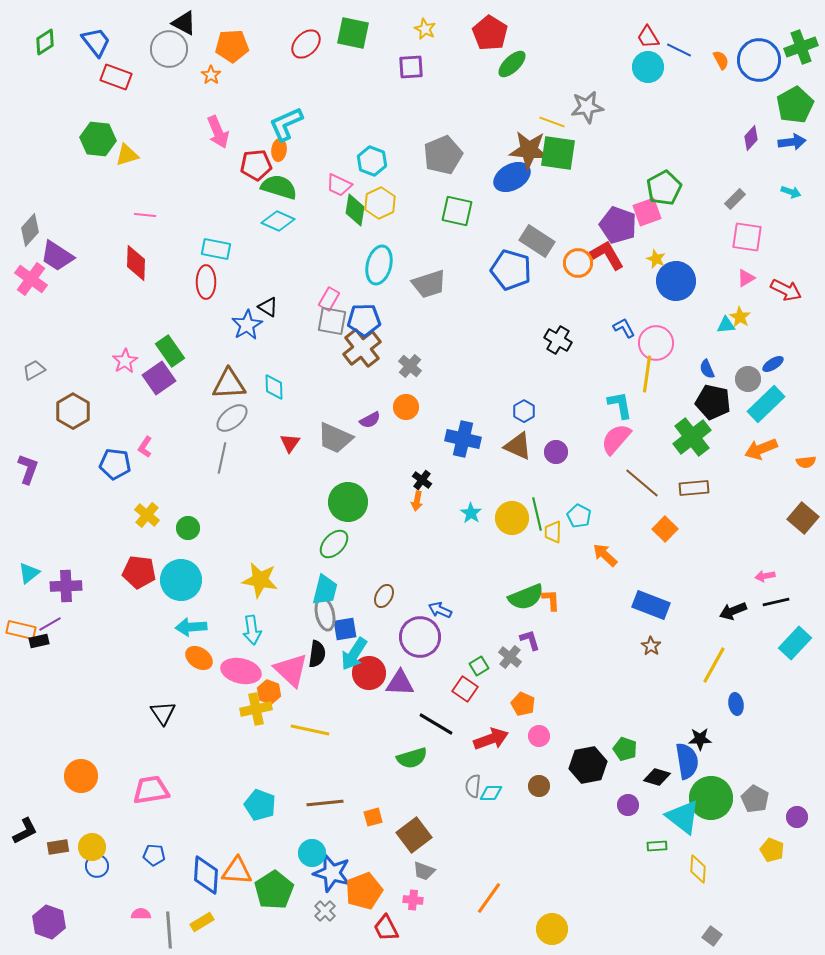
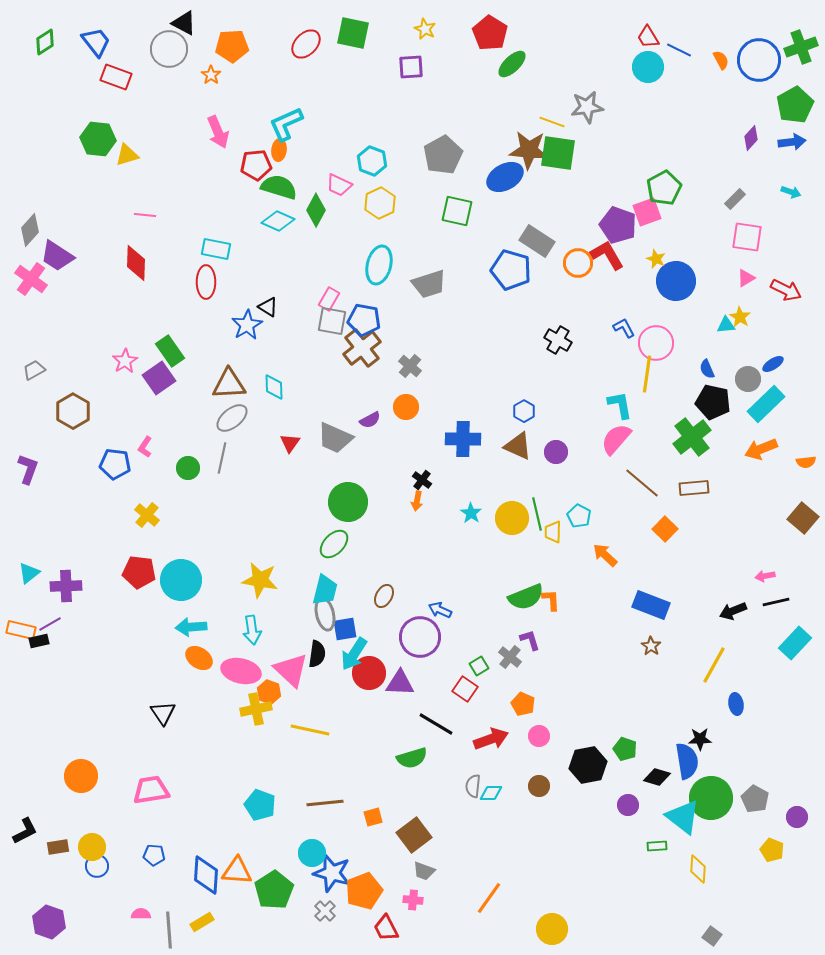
gray pentagon at (443, 155): rotated 6 degrees counterclockwise
blue ellipse at (512, 177): moved 7 px left
green diamond at (355, 210): moved 39 px left; rotated 20 degrees clockwise
blue pentagon at (364, 320): rotated 12 degrees clockwise
blue cross at (463, 439): rotated 12 degrees counterclockwise
green circle at (188, 528): moved 60 px up
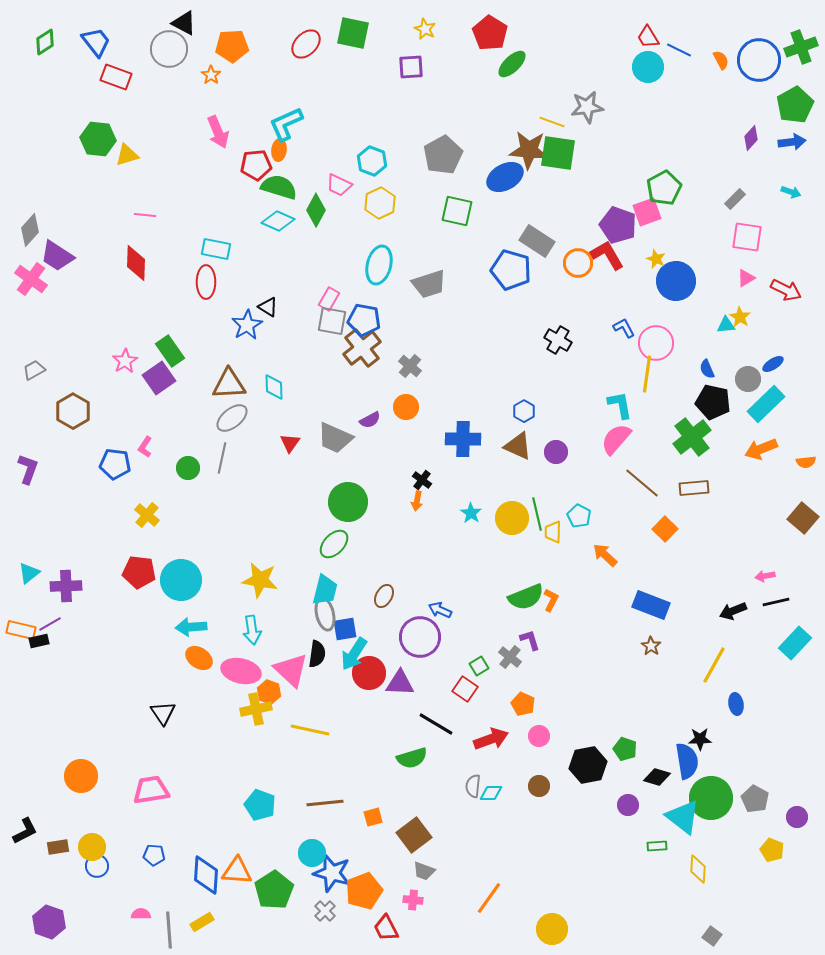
orange L-shape at (551, 600): rotated 30 degrees clockwise
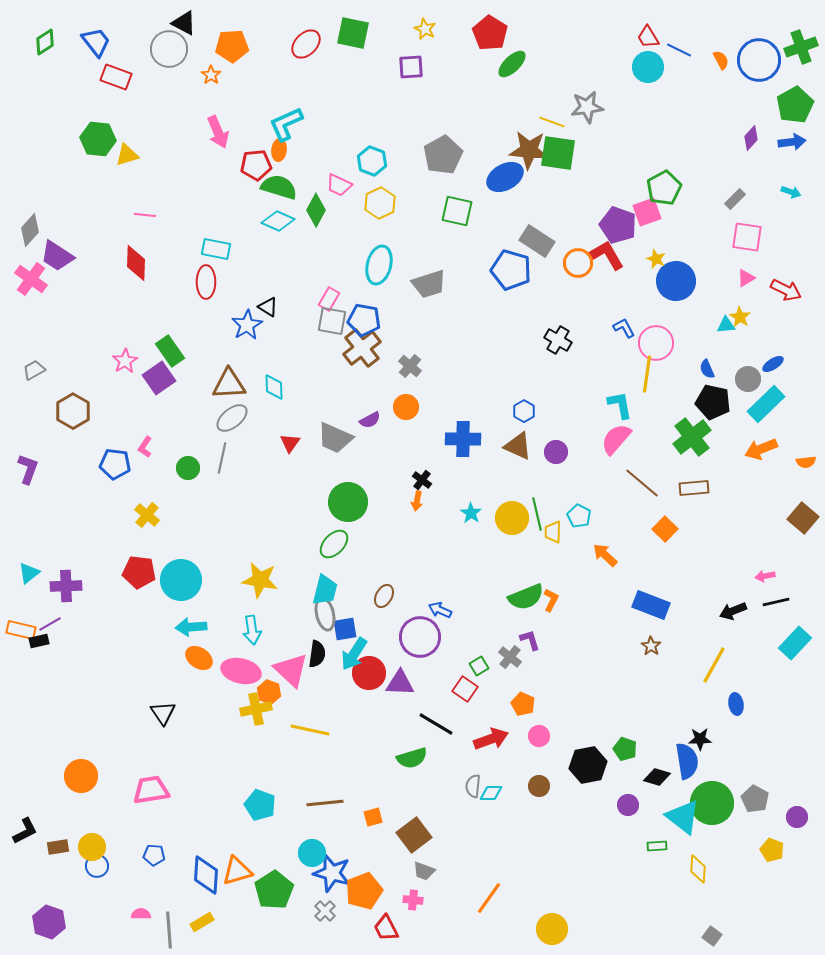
green circle at (711, 798): moved 1 px right, 5 px down
orange triangle at (237, 871): rotated 20 degrees counterclockwise
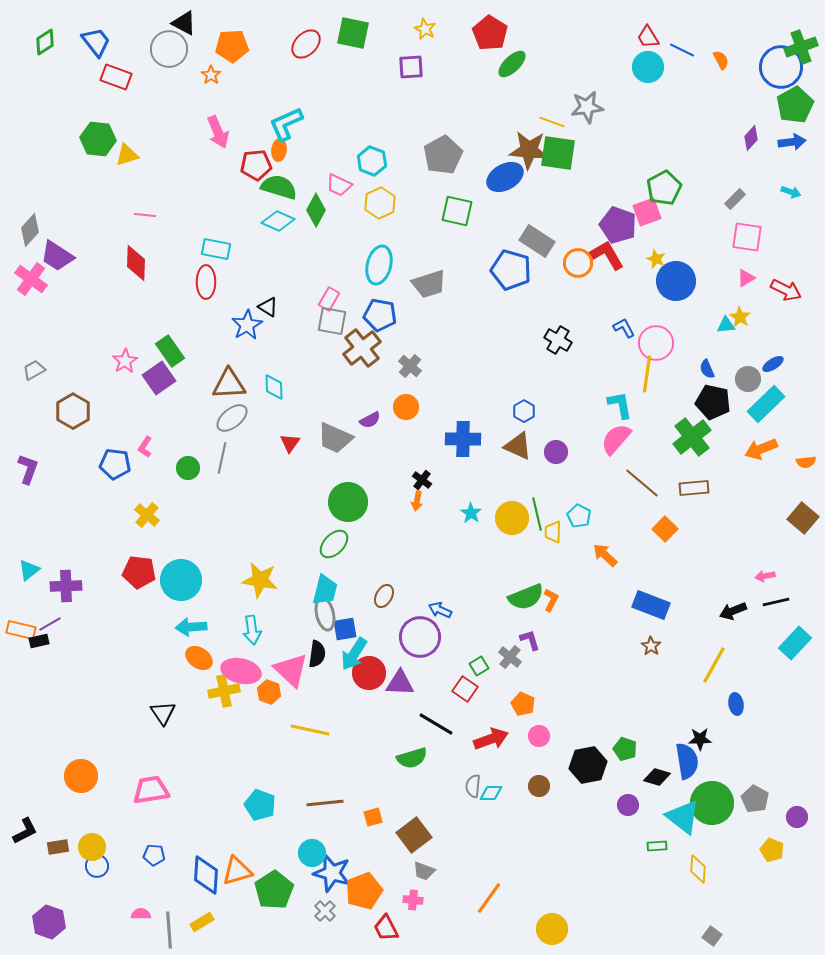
blue line at (679, 50): moved 3 px right
blue circle at (759, 60): moved 22 px right, 7 px down
blue pentagon at (364, 320): moved 16 px right, 5 px up
cyan triangle at (29, 573): moved 3 px up
yellow cross at (256, 709): moved 32 px left, 18 px up
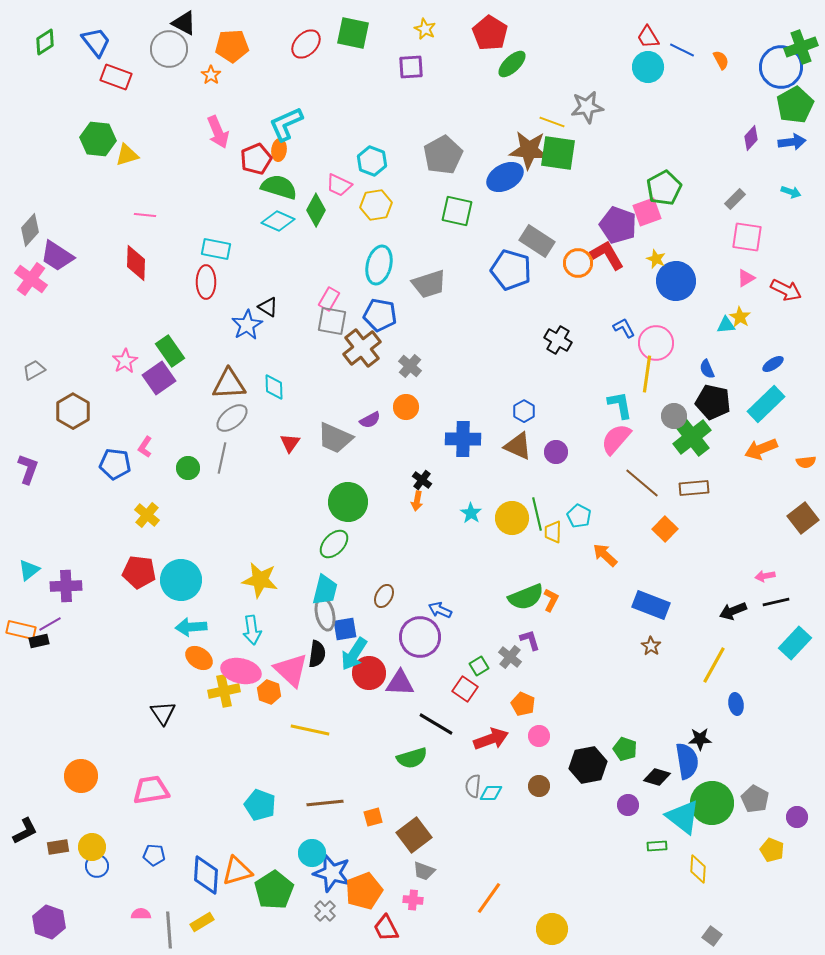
red pentagon at (256, 165): moved 6 px up; rotated 16 degrees counterclockwise
yellow hexagon at (380, 203): moved 4 px left, 2 px down; rotated 16 degrees clockwise
gray circle at (748, 379): moved 74 px left, 37 px down
brown square at (803, 518): rotated 12 degrees clockwise
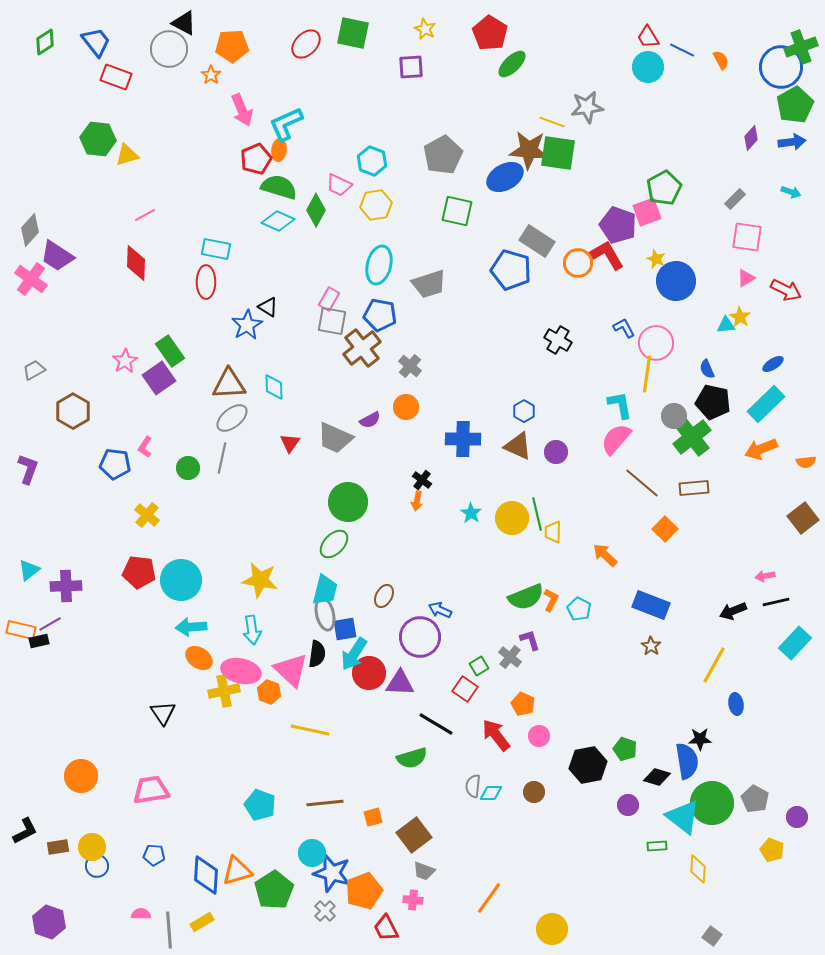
pink arrow at (218, 132): moved 24 px right, 22 px up
pink line at (145, 215): rotated 35 degrees counterclockwise
cyan pentagon at (579, 516): moved 93 px down
red arrow at (491, 739): moved 5 px right, 4 px up; rotated 108 degrees counterclockwise
brown circle at (539, 786): moved 5 px left, 6 px down
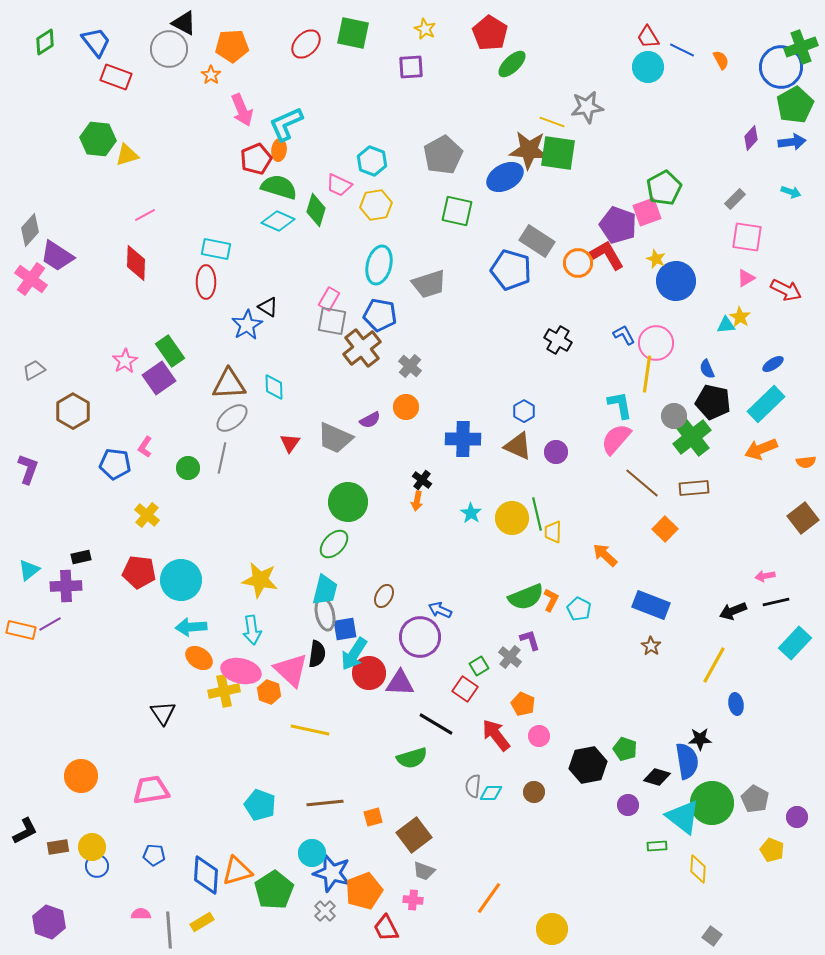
green diamond at (316, 210): rotated 12 degrees counterclockwise
blue L-shape at (624, 328): moved 7 px down
black rectangle at (39, 641): moved 42 px right, 84 px up
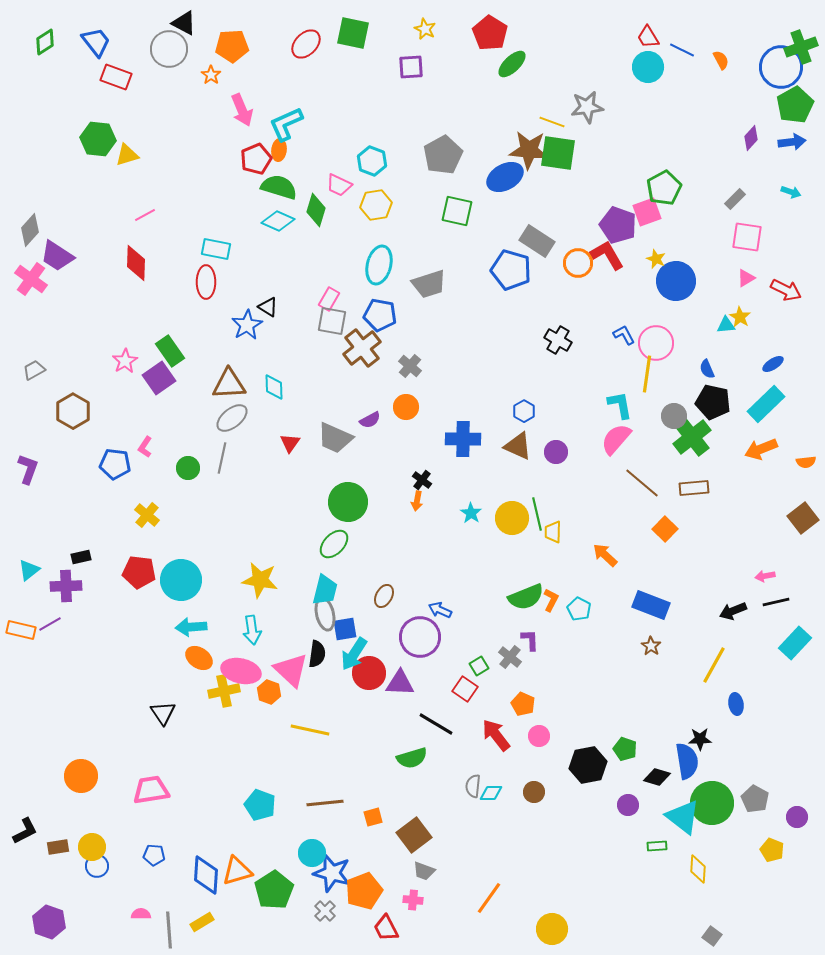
purple L-shape at (530, 640): rotated 15 degrees clockwise
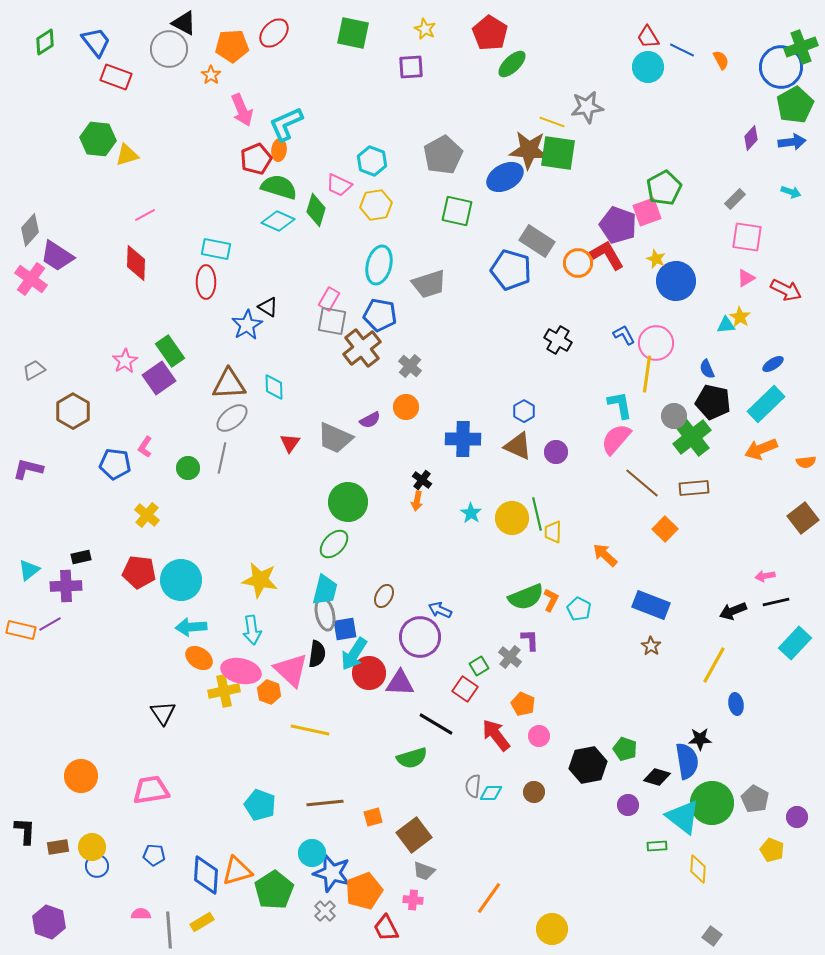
red ellipse at (306, 44): moved 32 px left, 11 px up
purple L-shape at (28, 469): rotated 96 degrees counterclockwise
black L-shape at (25, 831): rotated 60 degrees counterclockwise
